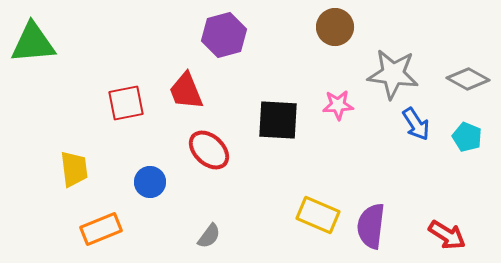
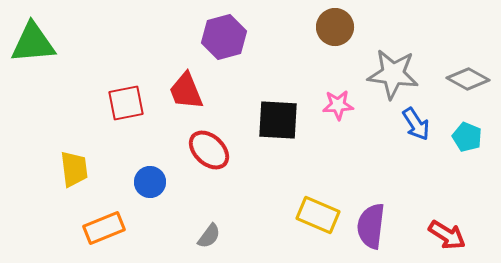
purple hexagon: moved 2 px down
orange rectangle: moved 3 px right, 1 px up
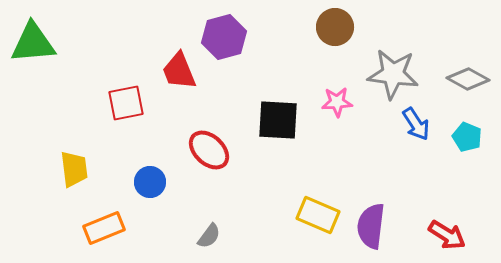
red trapezoid: moved 7 px left, 20 px up
pink star: moved 1 px left, 3 px up
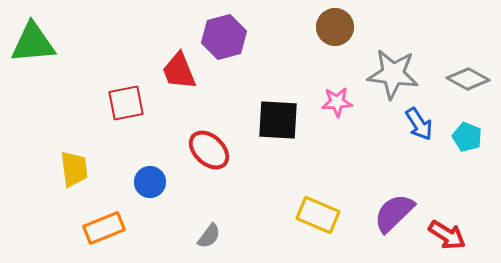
blue arrow: moved 3 px right
purple semicircle: moved 23 px right, 13 px up; rotated 39 degrees clockwise
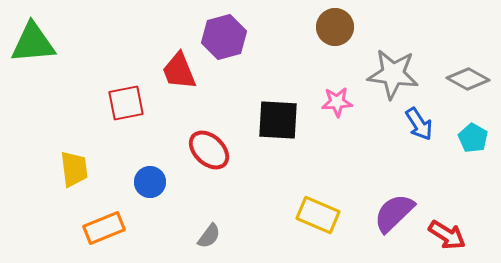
cyan pentagon: moved 6 px right, 1 px down; rotated 8 degrees clockwise
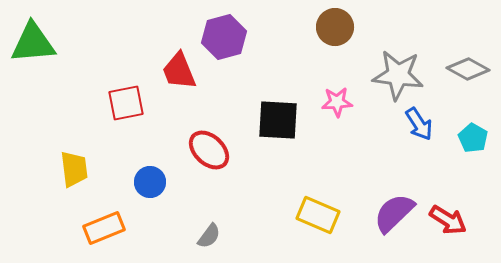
gray star: moved 5 px right, 1 px down
gray diamond: moved 10 px up
red arrow: moved 1 px right, 15 px up
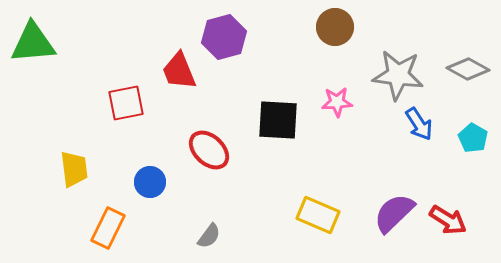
orange rectangle: moved 4 px right; rotated 42 degrees counterclockwise
